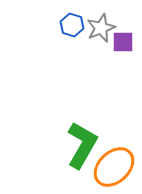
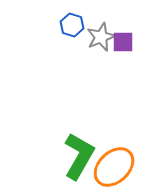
gray star: moved 9 px down
green L-shape: moved 3 px left, 11 px down
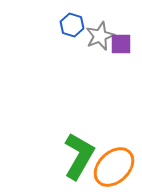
gray star: moved 1 px left, 1 px up
purple square: moved 2 px left, 2 px down
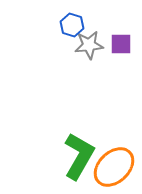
gray star: moved 11 px left, 9 px down; rotated 16 degrees clockwise
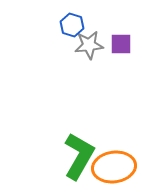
orange ellipse: rotated 36 degrees clockwise
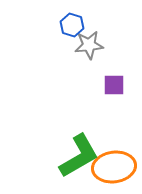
purple square: moved 7 px left, 41 px down
green L-shape: rotated 30 degrees clockwise
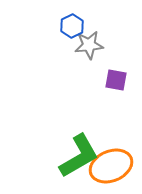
blue hexagon: moved 1 px down; rotated 15 degrees clockwise
purple square: moved 2 px right, 5 px up; rotated 10 degrees clockwise
orange ellipse: moved 3 px left, 1 px up; rotated 15 degrees counterclockwise
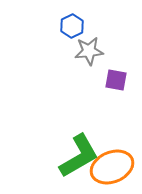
gray star: moved 6 px down
orange ellipse: moved 1 px right, 1 px down
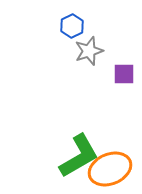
gray star: rotated 12 degrees counterclockwise
purple square: moved 8 px right, 6 px up; rotated 10 degrees counterclockwise
orange ellipse: moved 2 px left, 2 px down
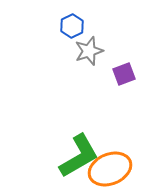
purple square: rotated 20 degrees counterclockwise
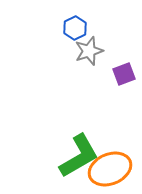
blue hexagon: moved 3 px right, 2 px down
